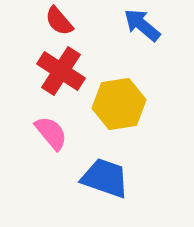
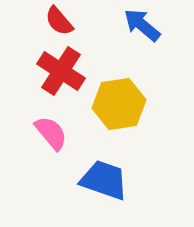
blue trapezoid: moved 1 px left, 2 px down
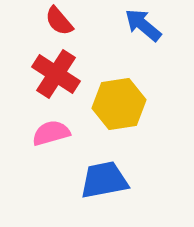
blue arrow: moved 1 px right
red cross: moved 5 px left, 3 px down
pink semicircle: rotated 66 degrees counterclockwise
blue trapezoid: rotated 30 degrees counterclockwise
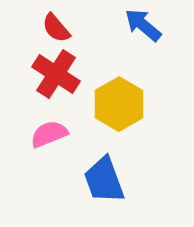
red semicircle: moved 3 px left, 7 px down
yellow hexagon: rotated 21 degrees counterclockwise
pink semicircle: moved 2 px left, 1 px down; rotated 6 degrees counterclockwise
blue trapezoid: rotated 99 degrees counterclockwise
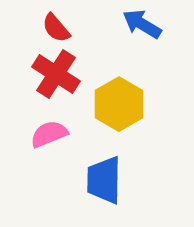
blue arrow: moved 1 px left, 1 px up; rotated 9 degrees counterclockwise
blue trapezoid: rotated 21 degrees clockwise
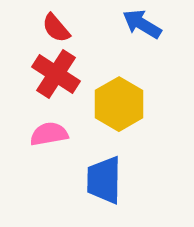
pink semicircle: rotated 12 degrees clockwise
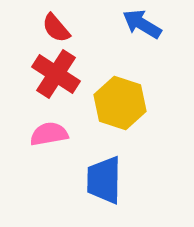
yellow hexagon: moved 1 px right, 1 px up; rotated 12 degrees counterclockwise
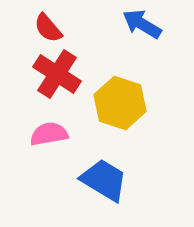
red semicircle: moved 8 px left
red cross: moved 1 px right
blue trapezoid: rotated 120 degrees clockwise
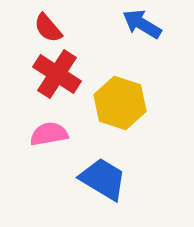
blue trapezoid: moved 1 px left, 1 px up
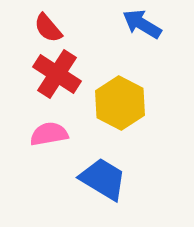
yellow hexagon: rotated 9 degrees clockwise
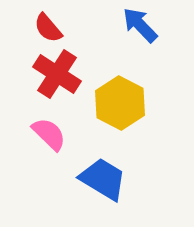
blue arrow: moved 2 px left, 1 px down; rotated 15 degrees clockwise
pink semicircle: rotated 54 degrees clockwise
